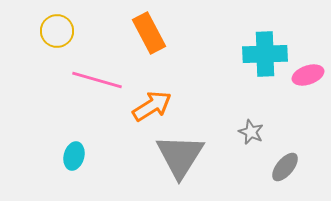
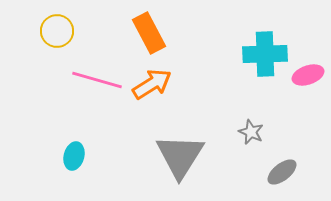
orange arrow: moved 22 px up
gray ellipse: moved 3 px left, 5 px down; rotated 12 degrees clockwise
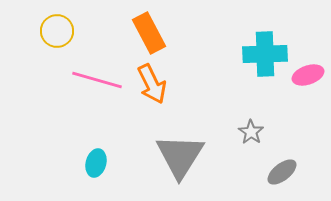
orange arrow: rotated 96 degrees clockwise
gray star: rotated 10 degrees clockwise
cyan ellipse: moved 22 px right, 7 px down
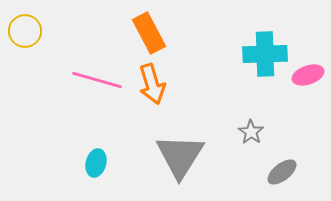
yellow circle: moved 32 px left
orange arrow: rotated 9 degrees clockwise
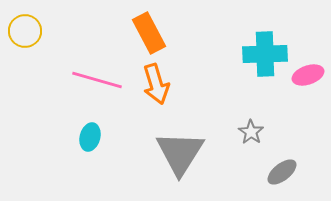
orange arrow: moved 4 px right
gray triangle: moved 3 px up
cyan ellipse: moved 6 px left, 26 px up
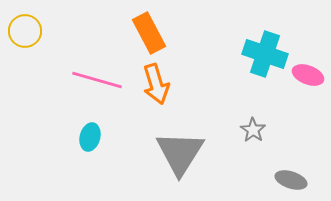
cyan cross: rotated 21 degrees clockwise
pink ellipse: rotated 40 degrees clockwise
gray star: moved 2 px right, 2 px up
gray ellipse: moved 9 px right, 8 px down; rotated 56 degrees clockwise
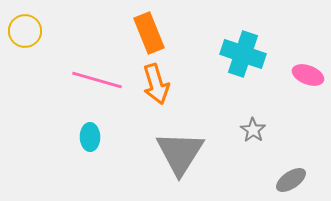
orange rectangle: rotated 6 degrees clockwise
cyan cross: moved 22 px left
cyan ellipse: rotated 16 degrees counterclockwise
gray ellipse: rotated 52 degrees counterclockwise
